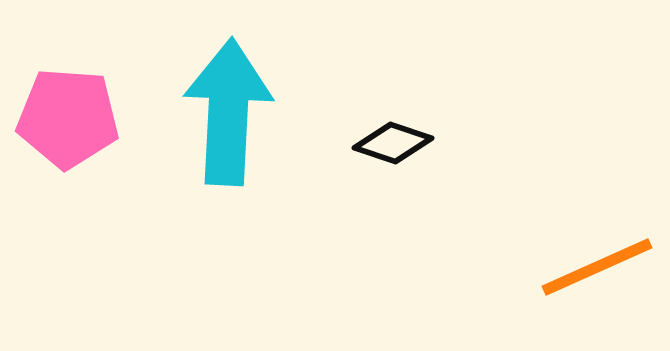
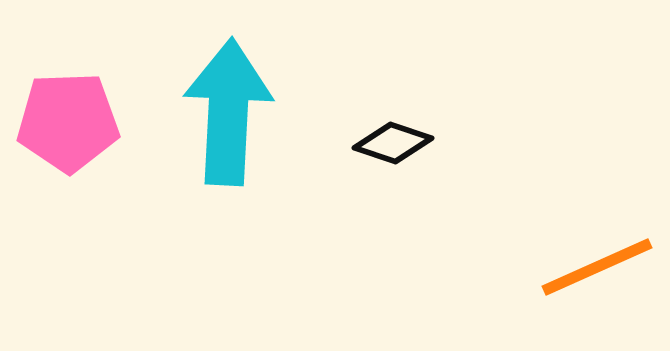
pink pentagon: moved 4 px down; rotated 6 degrees counterclockwise
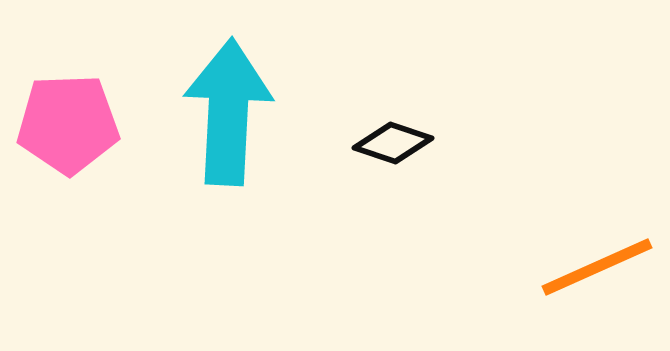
pink pentagon: moved 2 px down
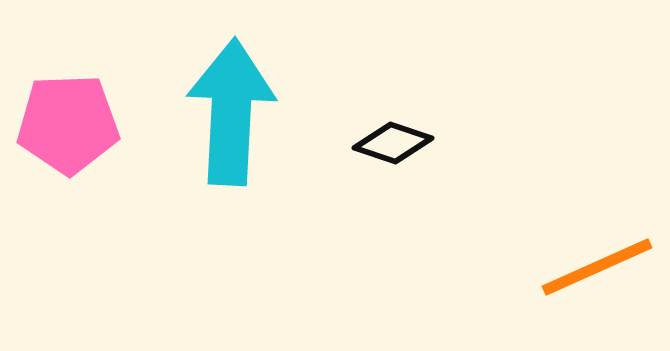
cyan arrow: moved 3 px right
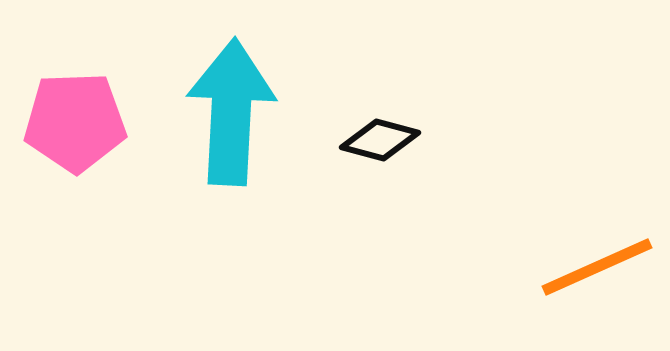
pink pentagon: moved 7 px right, 2 px up
black diamond: moved 13 px left, 3 px up; rotated 4 degrees counterclockwise
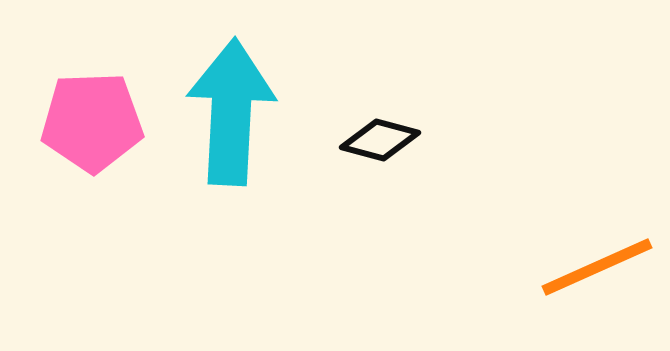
pink pentagon: moved 17 px right
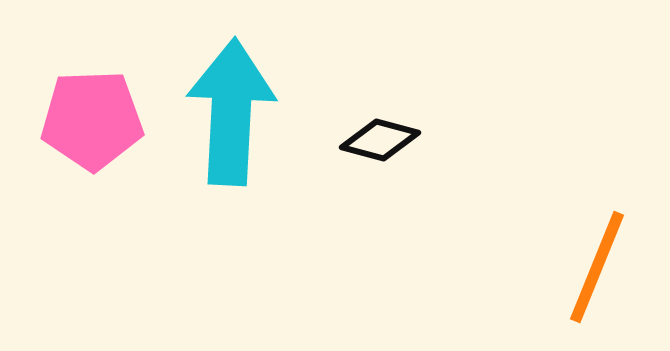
pink pentagon: moved 2 px up
orange line: rotated 44 degrees counterclockwise
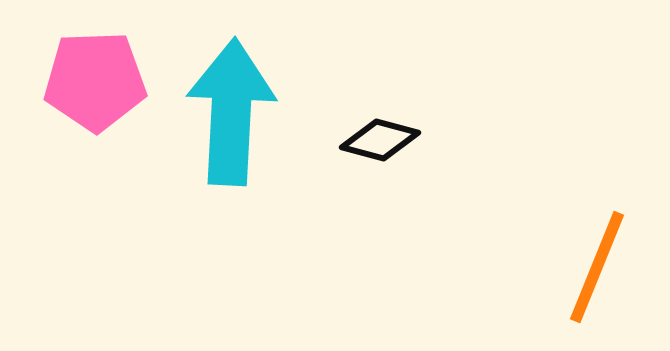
pink pentagon: moved 3 px right, 39 px up
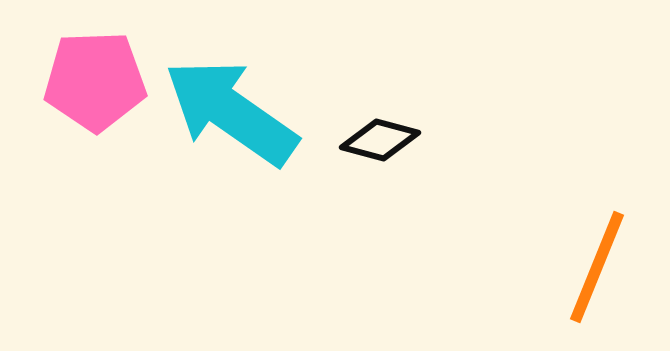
cyan arrow: rotated 58 degrees counterclockwise
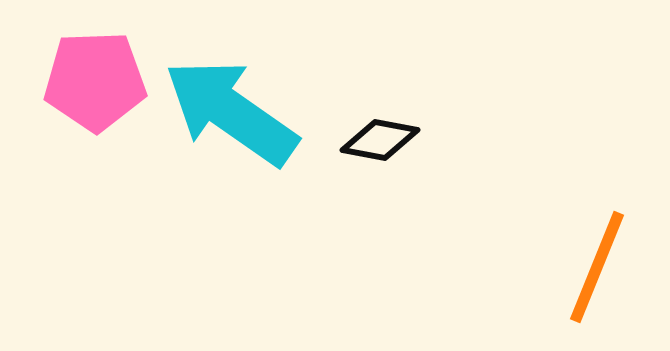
black diamond: rotated 4 degrees counterclockwise
